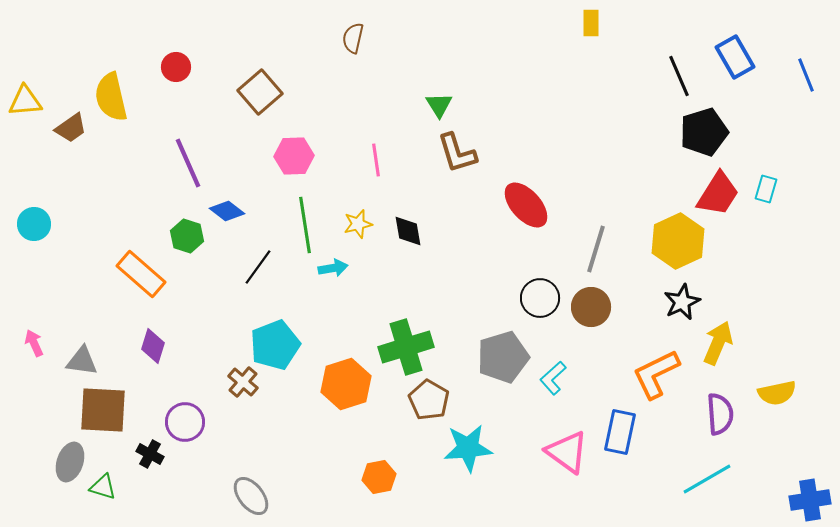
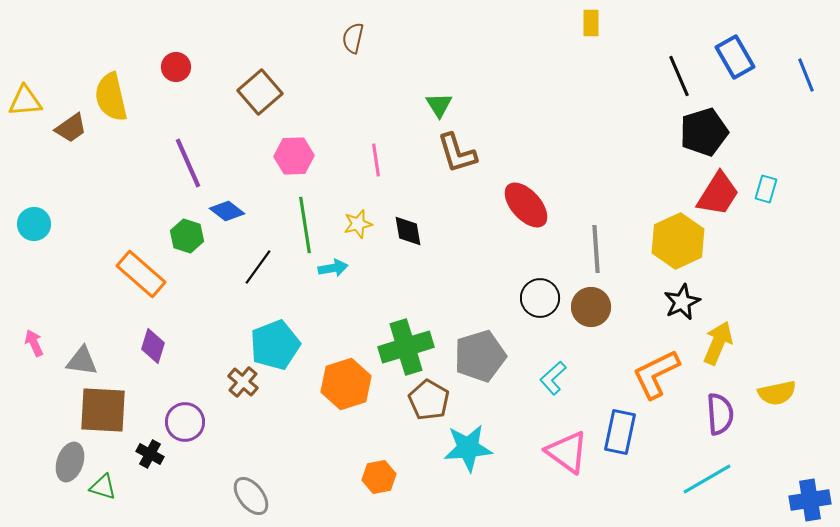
gray line at (596, 249): rotated 21 degrees counterclockwise
gray pentagon at (503, 357): moved 23 px left, 1 px up
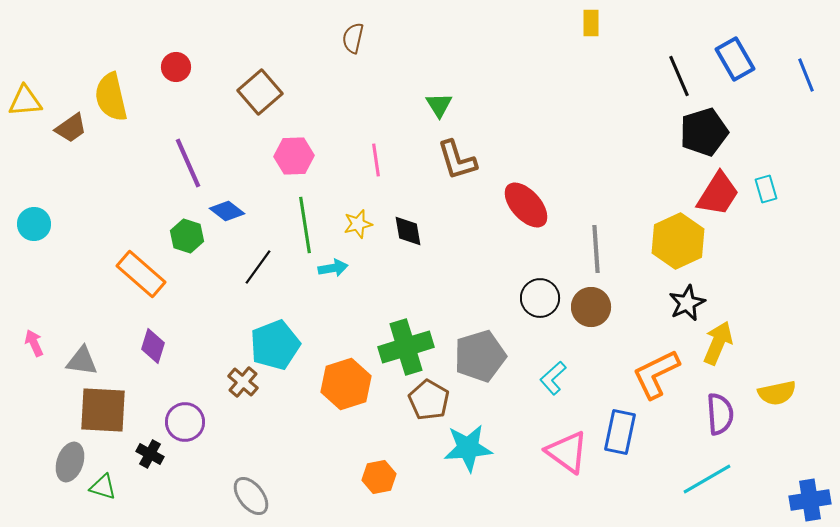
blue rectangle at (735, 57): moved 2 px down
brown L-shape at (457, 153): moved 7 px down
cyan rectangle at (766, 189): rotated 32 degrees counterclockwise
black star at (682, 302): moved 5 px right, 1 px down
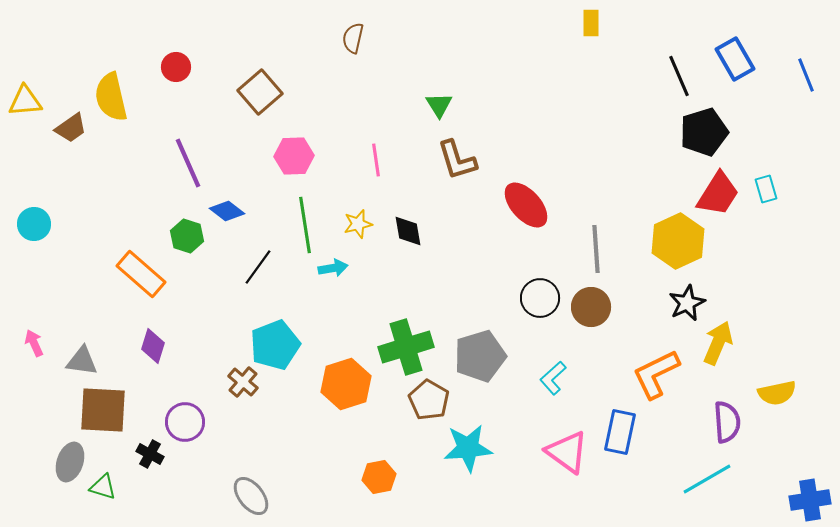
purple semicircle at (720, 414): moved 7 px right, 8 px down
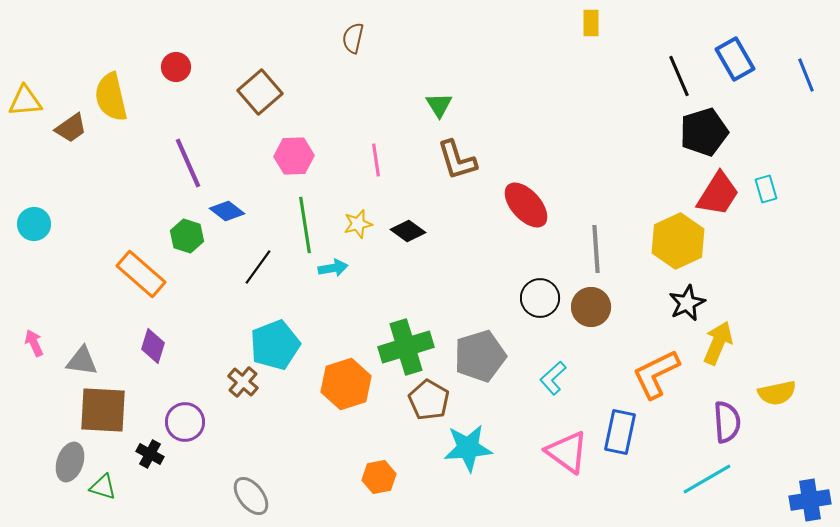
black diamond at (408, 231): rotated 44 degrees counterclockwise
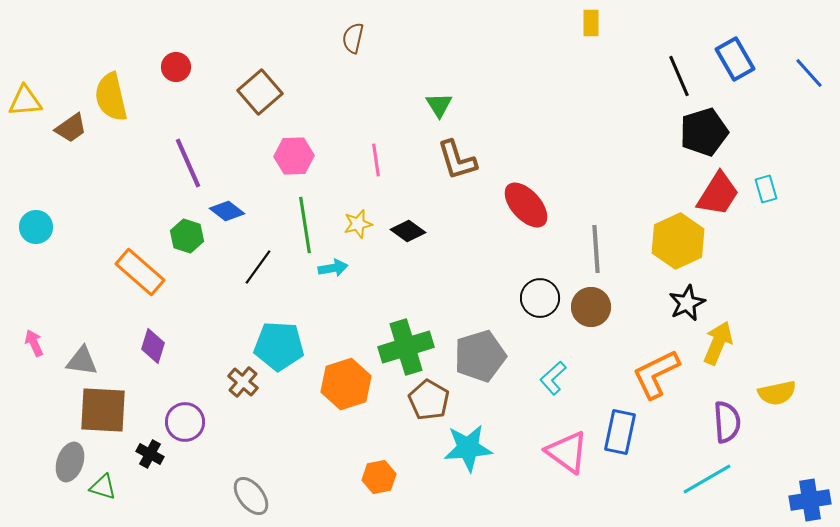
blue line at (806, 75): moved 3 px right, 2 px up; rotated 20 degrees counterclockwise
cyan circle at (34, 224): moved 2 px right, 3 px down
orange rectangle at (141, 274): moved 1 px left, 2 px up
cyan pentagon at (275, 345): moved 4 px right, 1 px down; rotated 24 degrees clockwise
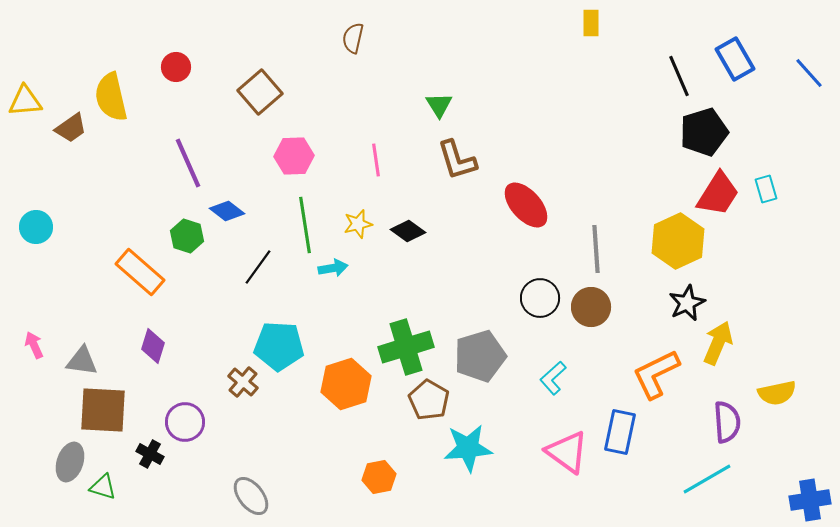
pink arrow at (34, 343): moved 2 px down
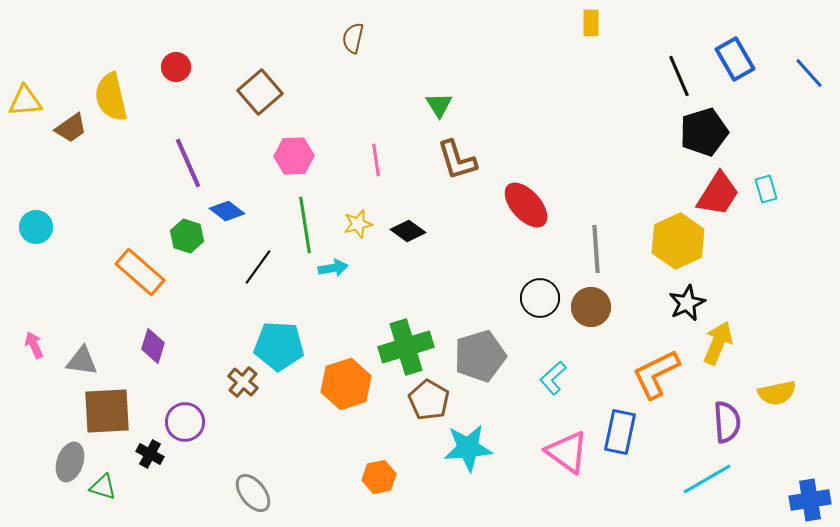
brown square at (103, 410): moved 4 px right, 1 px down; rotated 6 degrees counterclockwise
gray ellipse at (251, 496): moved 2 px right, 3 px up
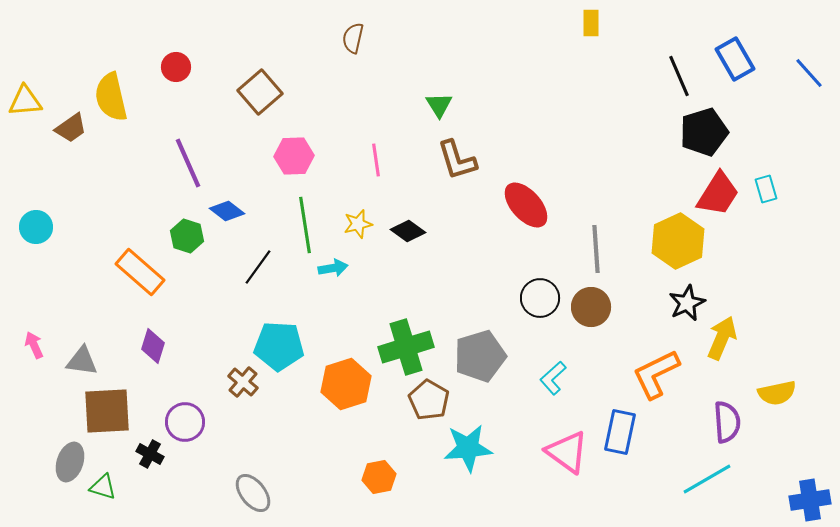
yellow arrow at (718, 343): moved 4 px right, 5 px up
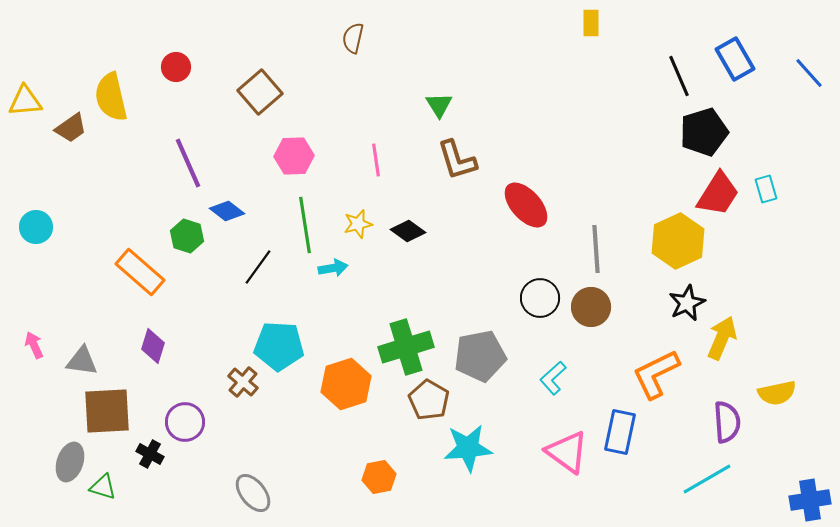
gray pentagon at (480, 356): rotated 6 degrees clockwise
